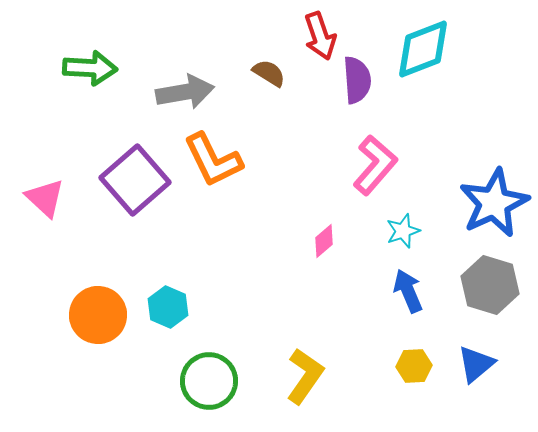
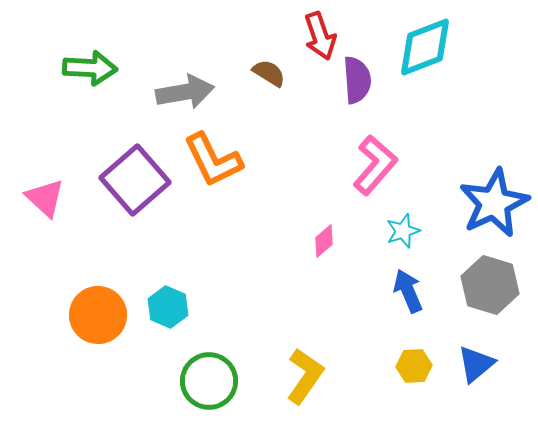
cyan diamond: moved 2 px right, 2 px up
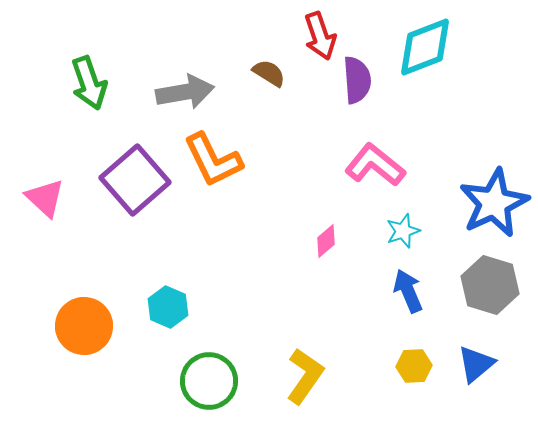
green arrow: moved 1 px left, 15 px down; rotated 68 degrees clockwise
pink L-shape: rotated 92 degrees counterclockwise
pink diamond: moved 2 px right
orange circle: moved 14 px left, 11 px down
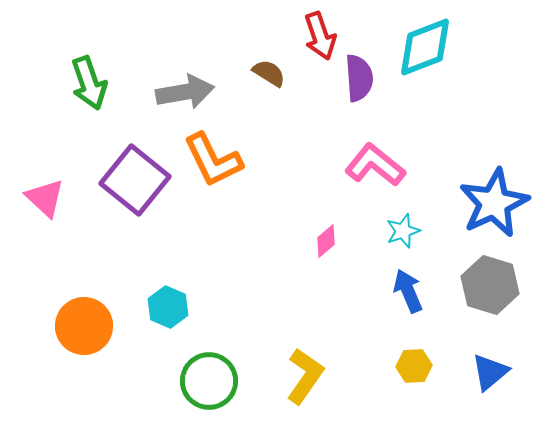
purple semicircle: moved 2 px right, 2 px up
purple square: rotated 10 degrees counterclockwise
blue triangle: moved 14 px right, 8 px down
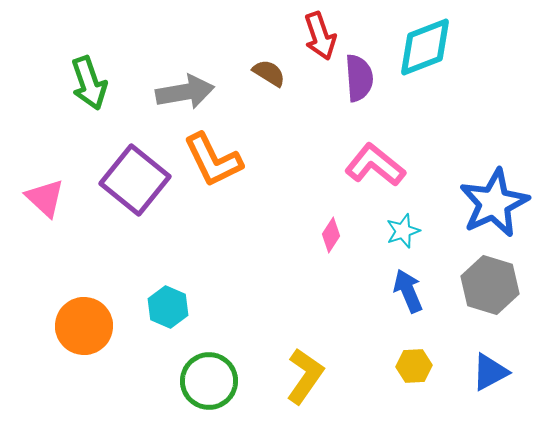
pink diamond: moved 5 px right, 6 px up; rotated 16 degrees counterclockwise
blue triangle: rotated 12 degrees clockwise
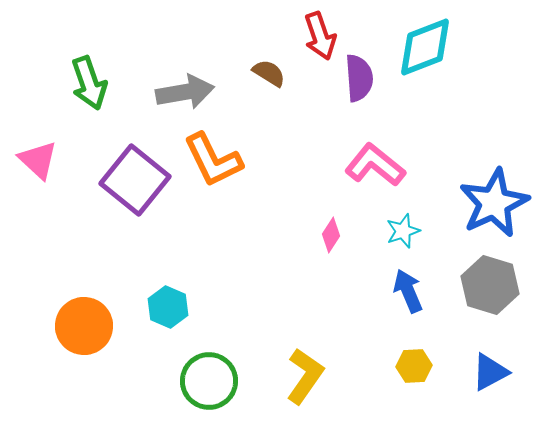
pink triangle: moved 7 px left, 38 px up
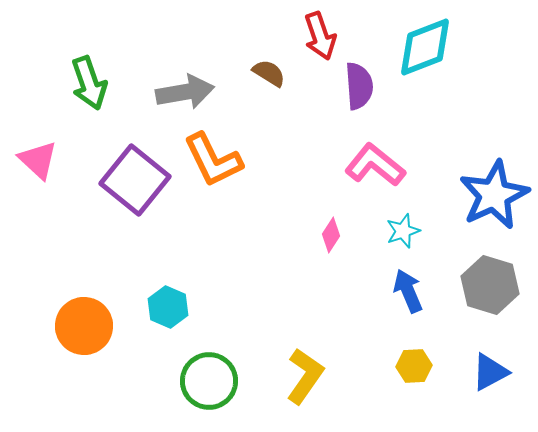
purple semicircle: moved 8 px down
blue star: moved 8 px up
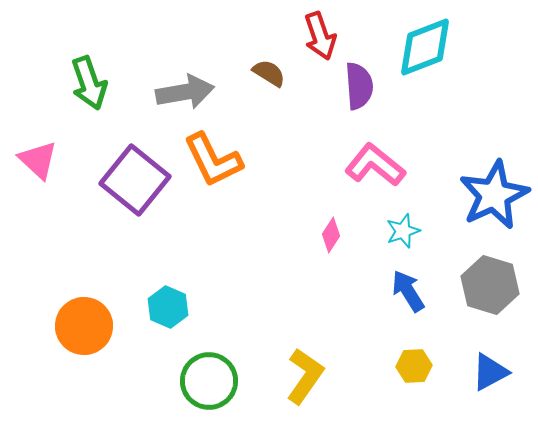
blue arrow: rotated 9 degrees counterclockwise
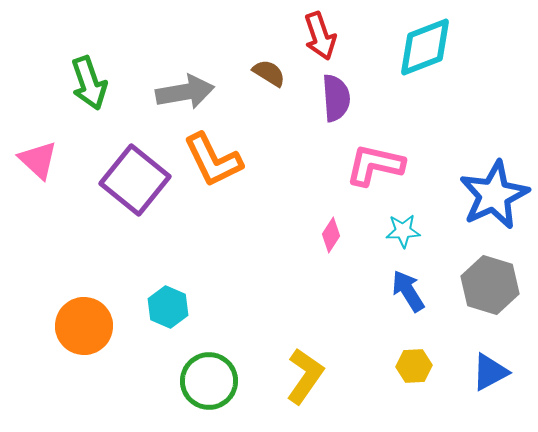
purple semicircle: moved 23 px left, 12 px down
pink L-shape: rotated 26 degrees counterclockwise
cyan star: rotated 16 degrees clockwise
